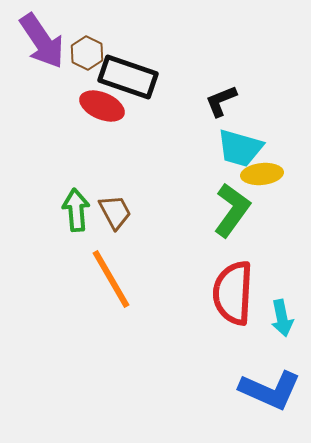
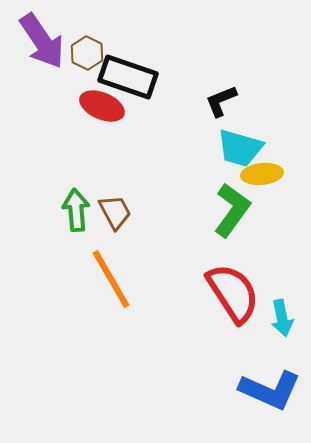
red semicircle: rotated 144 degrees clockwise
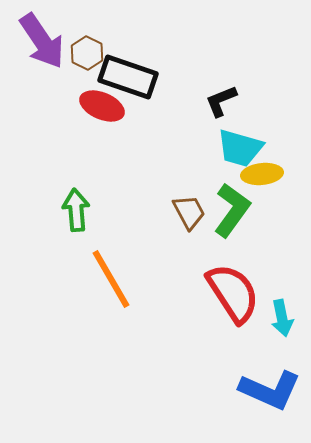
brown trapezoid: moved 74 px right
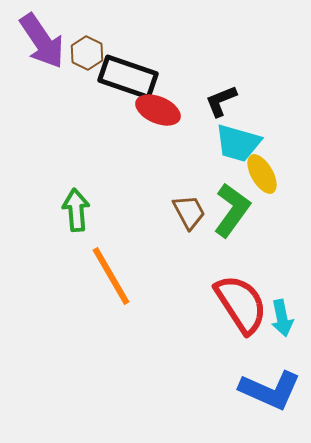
red ellipse: moved 56 px right, 4 px down
cyan trapezoid: moved 2 px left, 5 px up
yellow ellipse: rotated 66 degrees clockwise
orange line: moved 3 px up
red semicircle: moved 8 px right, 11 px down
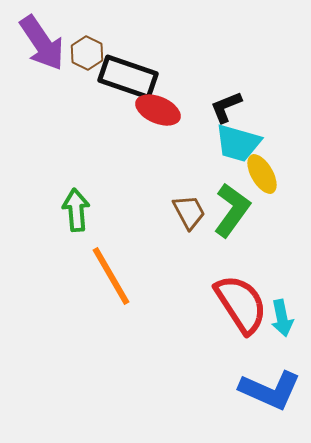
purple arrow: moved 2 px down
black L-shape: moved 5 px right, 6 px down
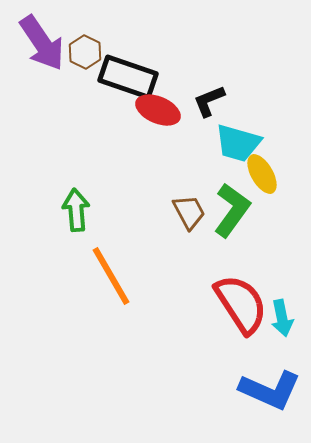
brown hexagon: moved 2 px left, 1 px up
black L-shape: moved 17 px left, 6 px up
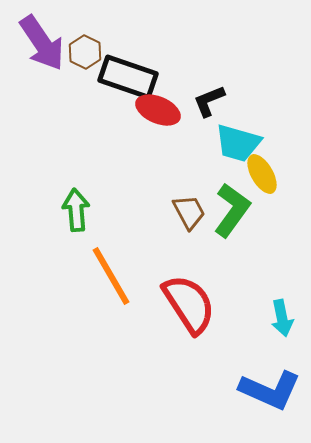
red semicircle: moved 52 px left
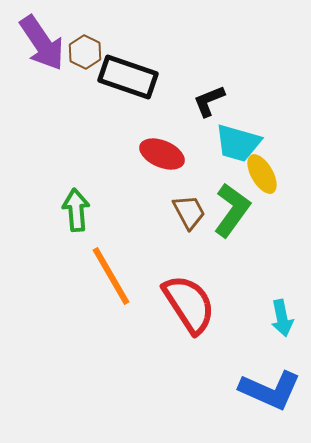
red ellipse: moved 4 px right, 44 px down
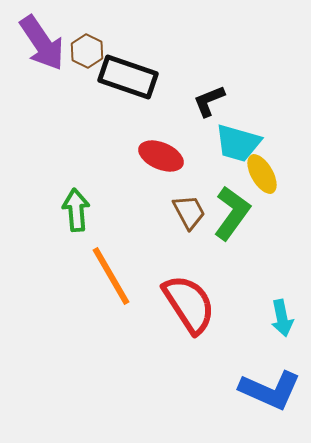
brown hexagon: moved 2 px right, 1 px up
red ellipse: moved 1 px left, 2 px down
green L-shape: moved 3 px down
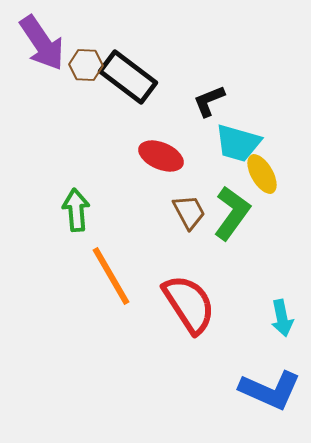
brown hexagon: moved 1 px left, 14 px down; rotated 24 degrees counterclockwise
black rectangle: rotated 18 degrees clockwise
